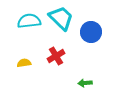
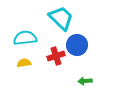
cyan semicircle: moved 4 px left, 17 px down
blue circle: moved 14 px left, 13 px down
red cross: rotated 12 degrees clockwise
green arrow: moved 2 px up
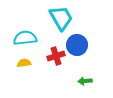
cyan trapezoid: rotated 16 degrees clockwise
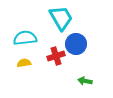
blue circle: moved 1 px left, 1 px up
green arrow: rotated 16 degrees clockwise
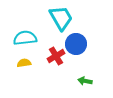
red cross: rotated 12 degrees counterclockwise
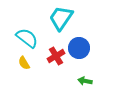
cyan trapezoid: rotated 116 degrees counterclockwise
cyan semicircle: moved 2 px right; rotated 45 degrees clockwise
blue circle: moved 3 px right, 4 px down
yellow semicircle: rotated 112 degrees counterclockwise
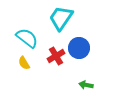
green arrow: moved 1 px right, 4 px down
